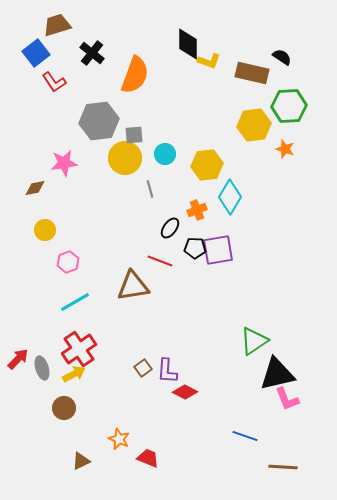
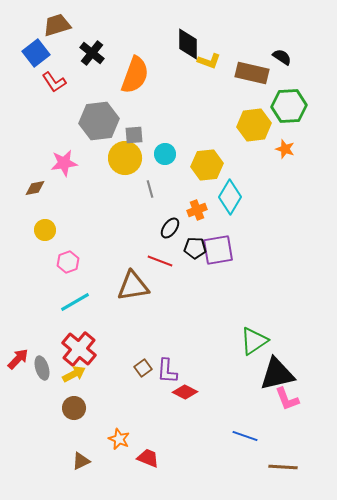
red cross at (79, 349): rotated 16 degrees counterclockwise
brown circle at (64, 408): moved 10 px right
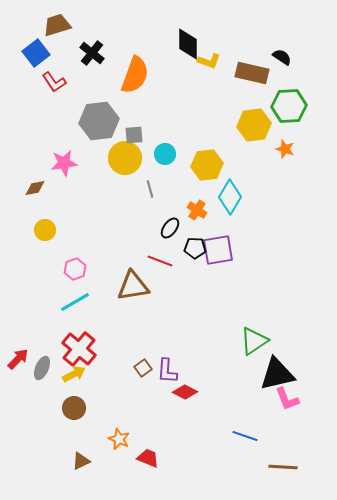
orange cross at (197, 210): rotated 36 degrees counterclockwise
pink hexagon at (68, 262): moved 7 px right, 7 px down
gray ellipse at (42, 368): rotated 40 degrees clockwise
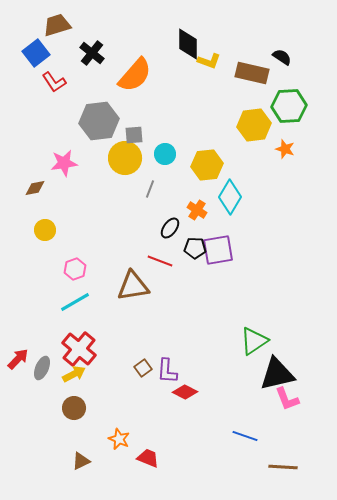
orange semicircle at (135, 75): rotated 21 degrees clockwise
gray line at (150, 189): rotated 36 degrees clockwise
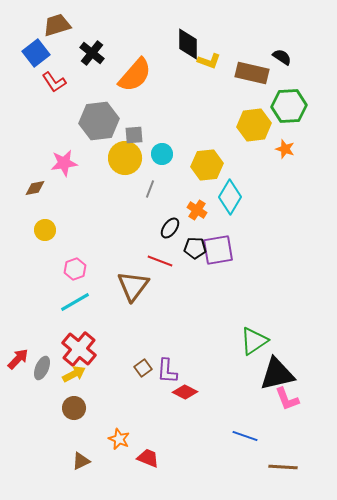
cyan circle at (165, 154): moved 3 px left
brown triangle at (133, 286): rotated 44 degrees counterclockwise
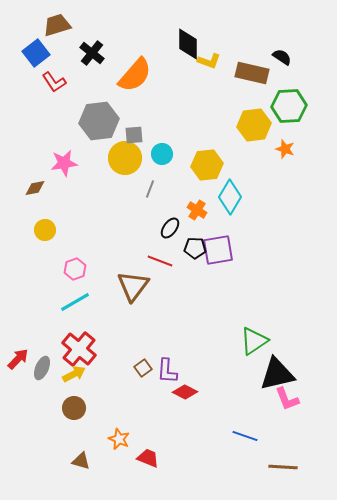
brown triangle at (81, 461): rotated 42 degrees clockwise
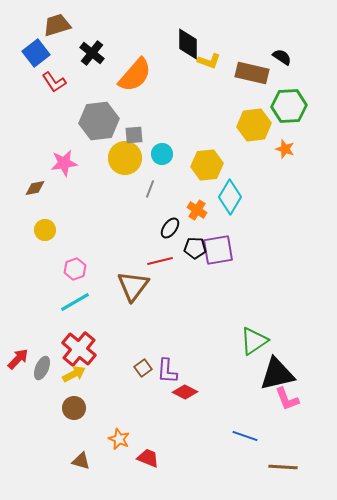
red line at (160, 261): rotated 35 degrees counterclockwise
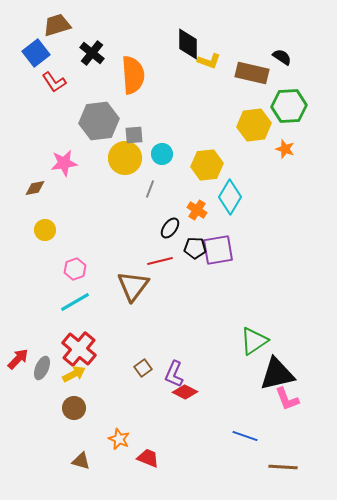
orange semicircle at (135, 75): moved 2 px left; rotated 45 degrees counterclockwise
purple L-shape at (167, 371): moved 7 px right, 3 px down; rotated 20 degrees clockwise
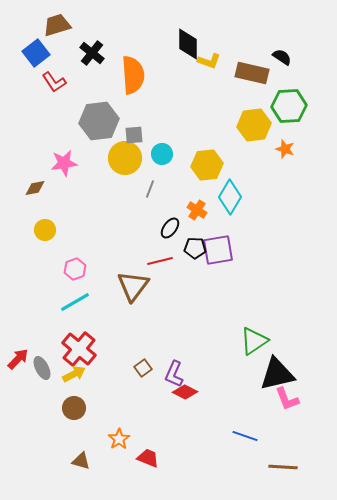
gray ellipse at (42, 368): rotated 50 degrees counterclockwise
orange star at (119, 439): rotated 15 degrees clockwise
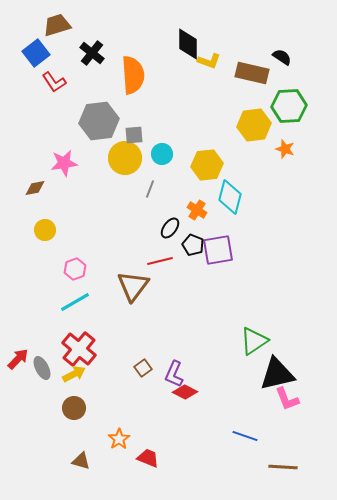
cyan diamond at (230, 197): rotated 16 degrees counterclockwise
black pentagon at (195, 248): moved 2 px left, 3 px up; rotated 20 degrees clockwise
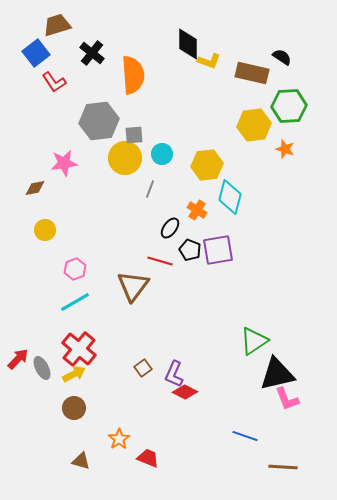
black pentagon at (193, 245): moved 3 px left, 5 px down
red line at (160, 261): rotated 30 degrees clockwise
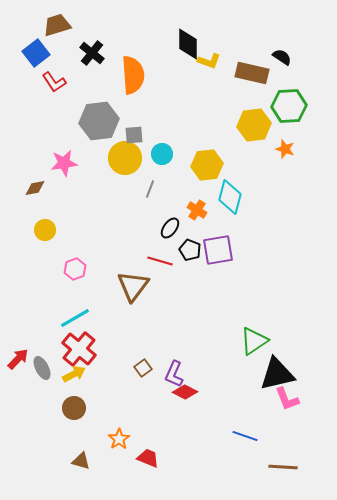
cyan line at (75, 302): moved 16 px down
